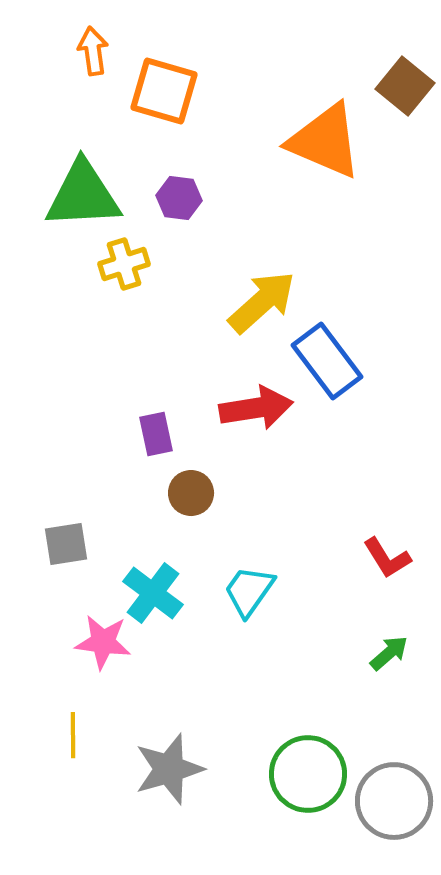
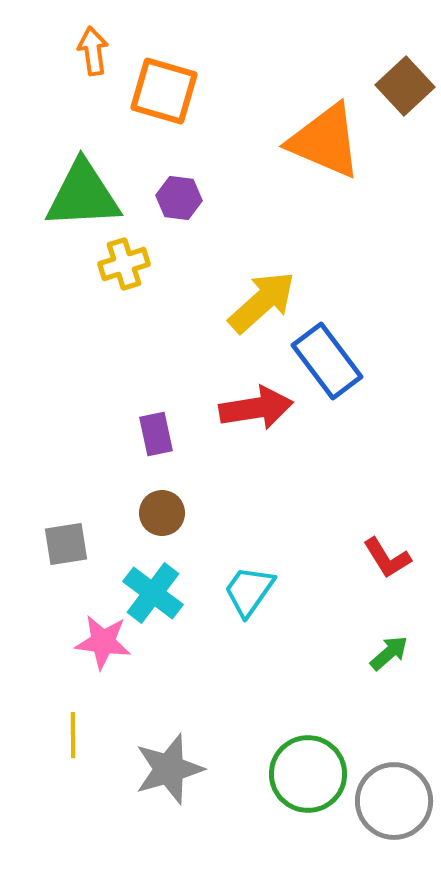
brown square: rotated 8 degrees clockwise
brown circle: moved 29 px left, 20 px down
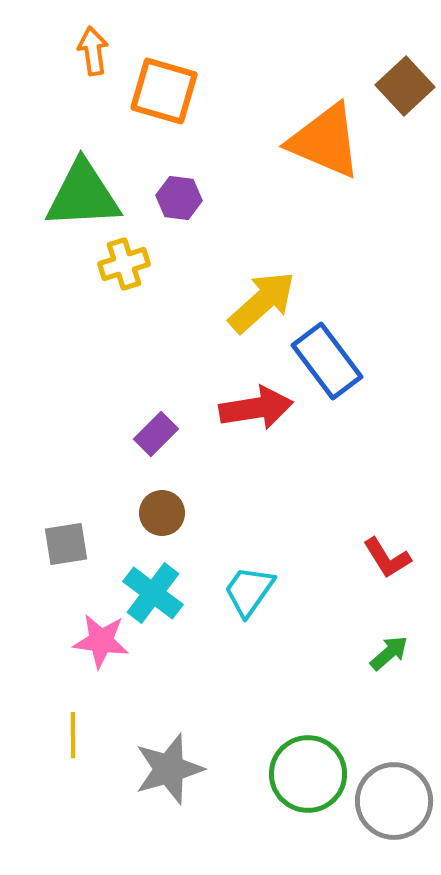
purple rectangle: rotated 57 degrees clockwise
pink star: moved 2 px left, 1 px up
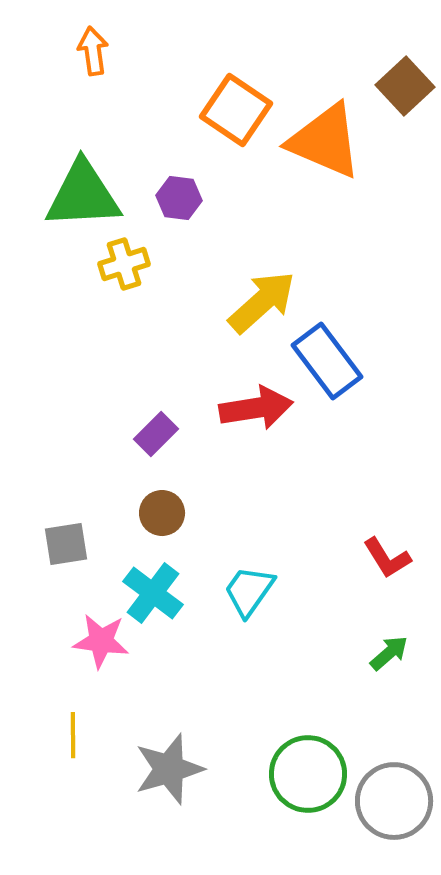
orange square: moved 72 px right, 19 px down; rotated 18 degrees clockwise
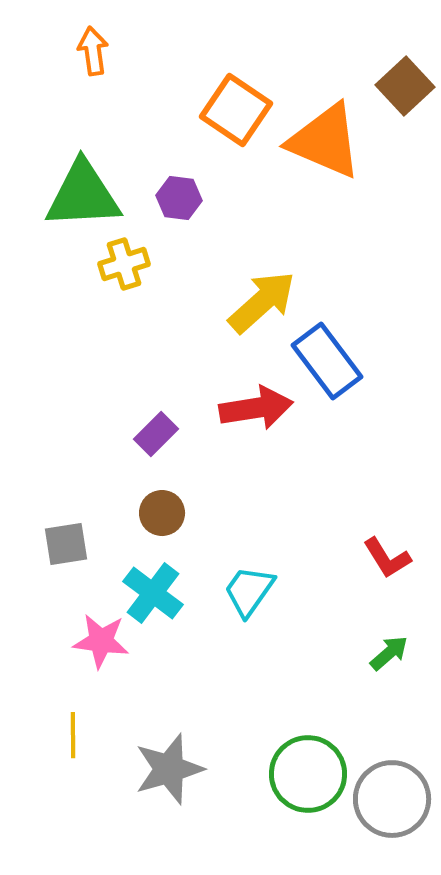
gray circle: moved 2 px left, 2 px up
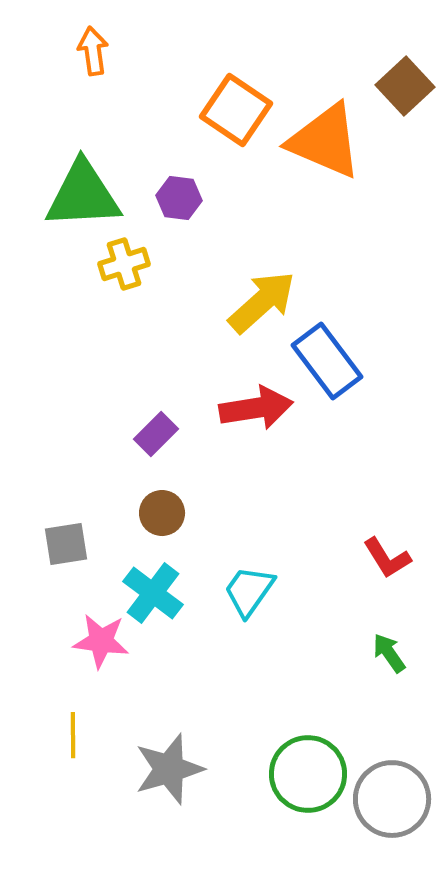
green arrow: rotated 84 degrees counterclockwise
